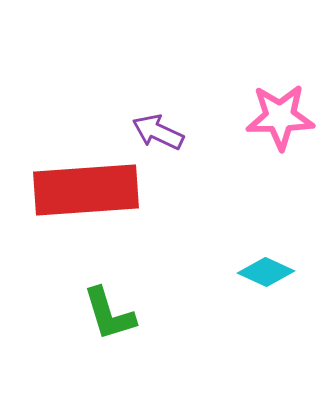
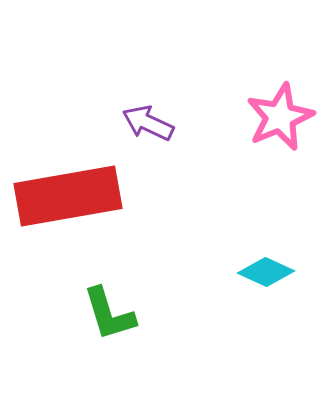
pink star: rotated 22 degrees counterclockwise
purple arrow: moved 10 px left, 9 px up
red rectangle: moved 18 px left, 6 px down; rotated 6 degrees counterclockwise
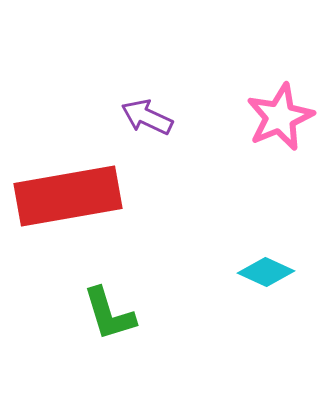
purple arrow: moved 1 px left, 6 px up
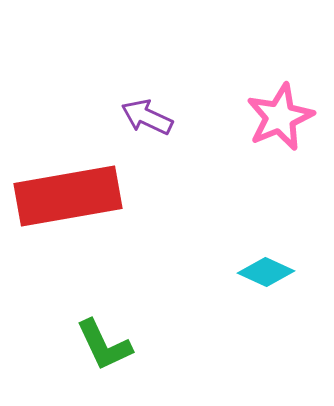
green L-shape: moved 5 px left, 31 px down; rotated 8 degrees counterclockwise
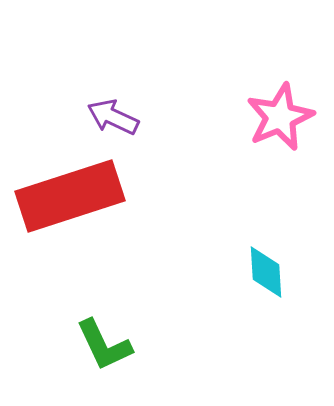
purple arrow: moved 34 px left
red rectangle: moved 2 px right; rotated 8 degrees counterclockwise
cyan diamond: rotated 62 degrees clockwise
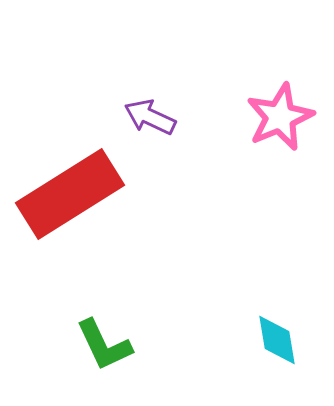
purple arrow: moved 37 px right
red rectangle: moved 2 px up; rotated 14 degrees counterclockwise
cyan diamond: moved 11 px right, 68 px down; rotated 6 degrees counterclockwise
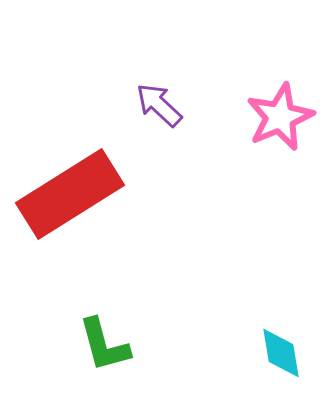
purple arrow: moved 9 px right, 12 px up; rotated 18 degrees clockwise
cyan diamond: moved 4 px right, 13 px down
green L-shape: rotated 10 degrees clockwise
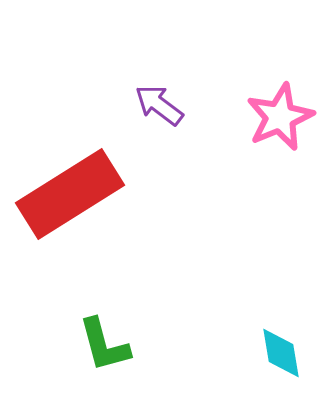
purple arrow: rotated 6 degrees counterclockwise
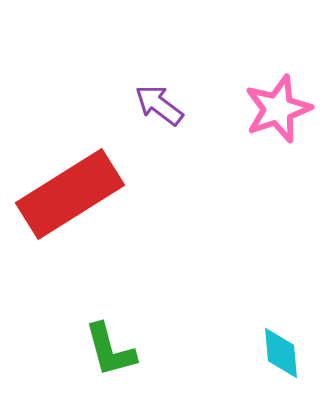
pink star: moved 2 px left, 8 px up; rotated 4 degrees clockwise
green L-shape: moved 6 px right, 5 px down
cyan diamond: rotated 4 degrees clockwise
